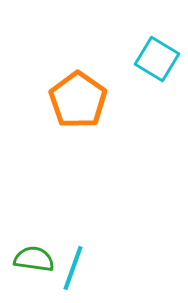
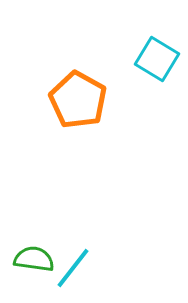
orange pentagon: rotated 6 degrees counterclockwise
cyan line: rotated 18 degrees clockwise
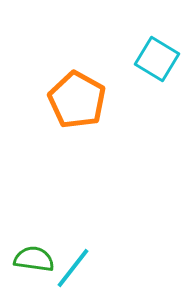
orange pentagon: moved 1 px left
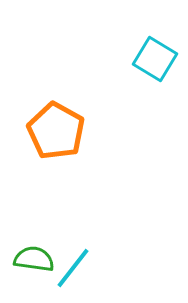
cyan square: moved 2 px left
orange pentagon: moved 21 px left, 31 px down
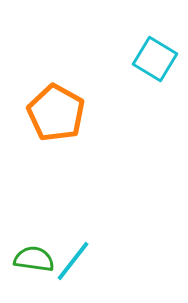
orange pentagon: moved 18 px up
cyan line: moved 7 px up
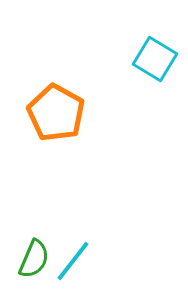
green semicircle: rotated 105 degrees clockwise
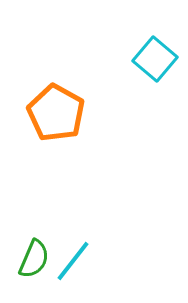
cyan square: rotated 9 degrees clockwise
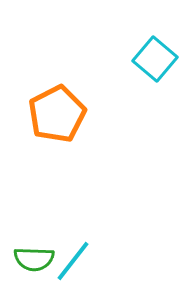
orange pentagon: moved 1 px right, 1 px down; rotated 16 degrees clockwise
green semicircle: rotated 69 degrees clockwise
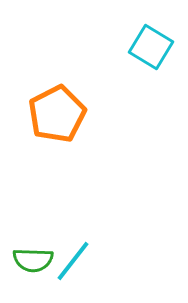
cyan square: moved 4 px left, 12 px up; rotated 9 degrees counterclockwise
green semicircle: moved 1 px left, 1 px down
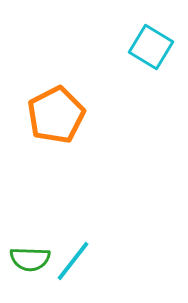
orange pentagon: moved 1 px left, 1 px down
green semicircle: moved 3 px left, 1 px up
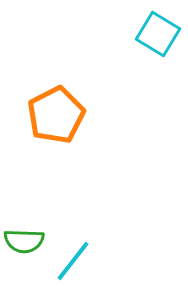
cyan square: moved 7 px right, 13 px up
green semicircle: moved 6 px left, 18 px up
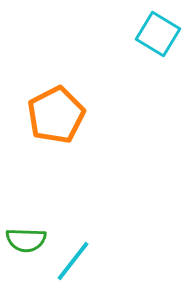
green semicircle: moved 2 px right, 1 px up
